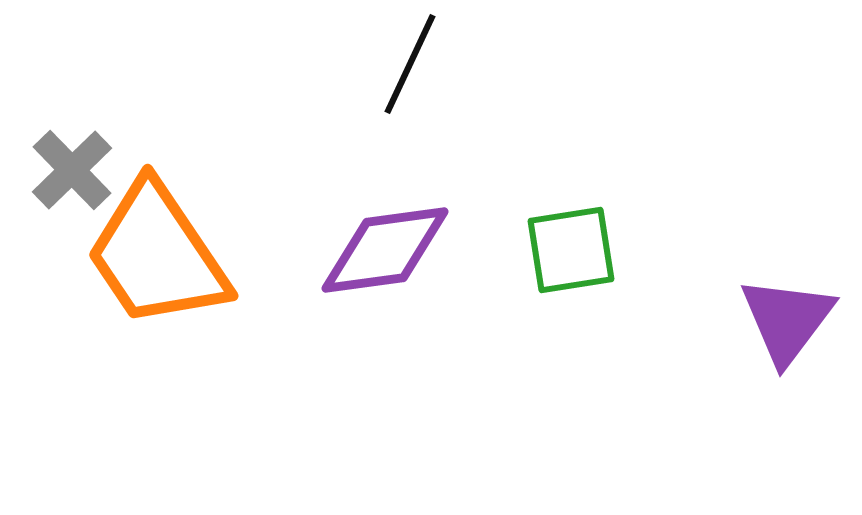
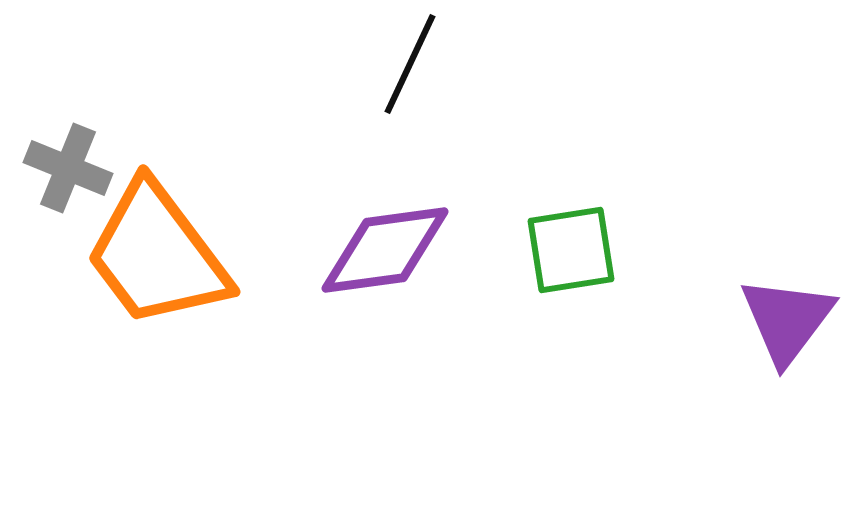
gray cross: moved 4 px left, 2 px up; rotated 24 degrees counterclockwise
orange trapezoid: rotated 3 degrees counterclockwise
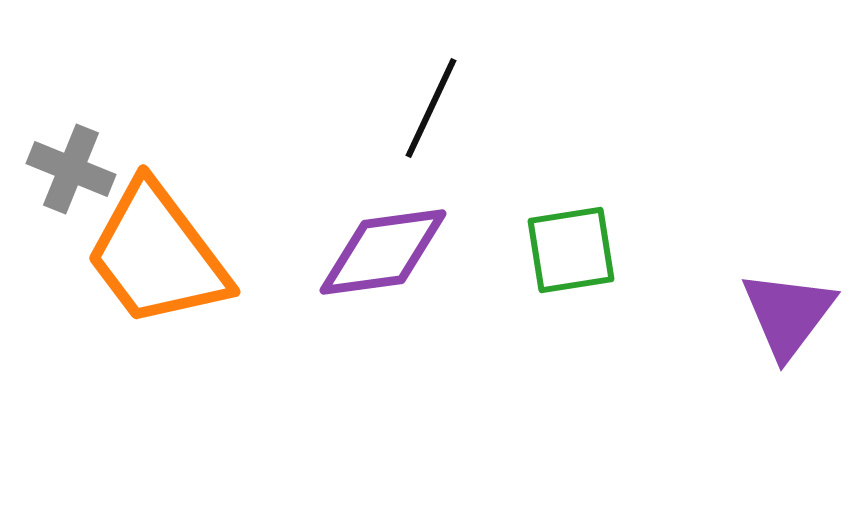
black line: moved 21 px right, 44 px down
gray cross: moved 3 px right, 1 px down
purple diamond: moved 2 px left, 2 px down
purple triangle: moved 1 px right, 6 px up
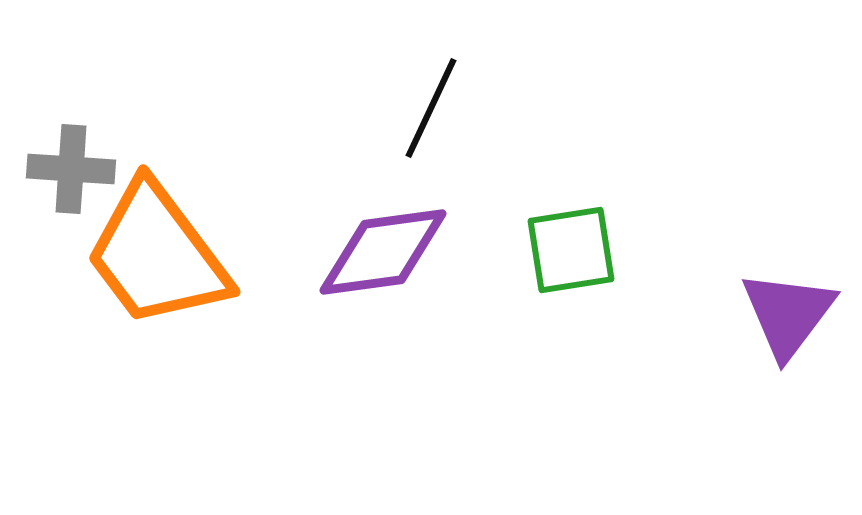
gray cross: rotated 18 degrees counterclockwise
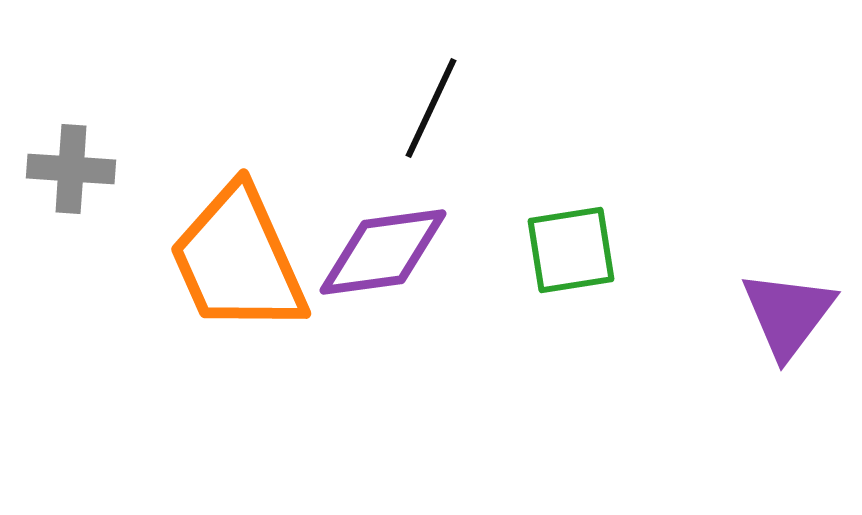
orange trapezoid: moved 81 px right, 5 px down; rotated 13 degrees clockwise
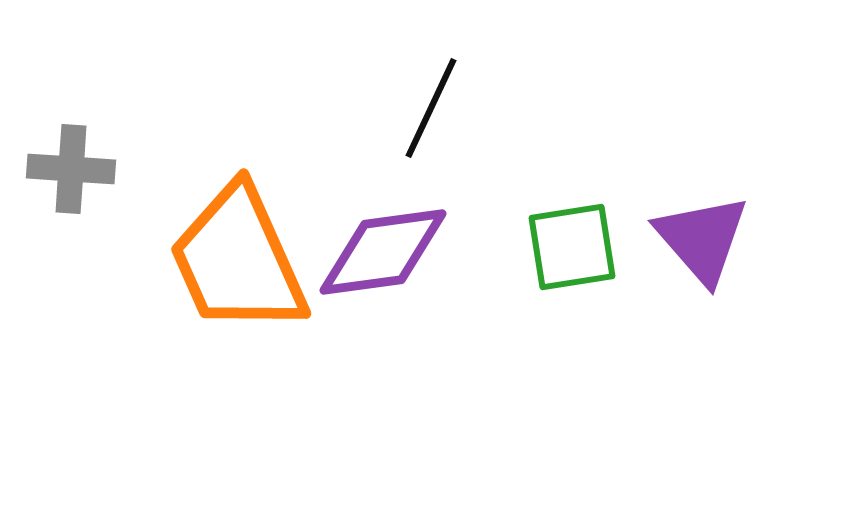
green square: moved 1 px right, 3 px up
purple triangle: moved 86 px left, 75 px up; rotated 18 degrees counterclockwise
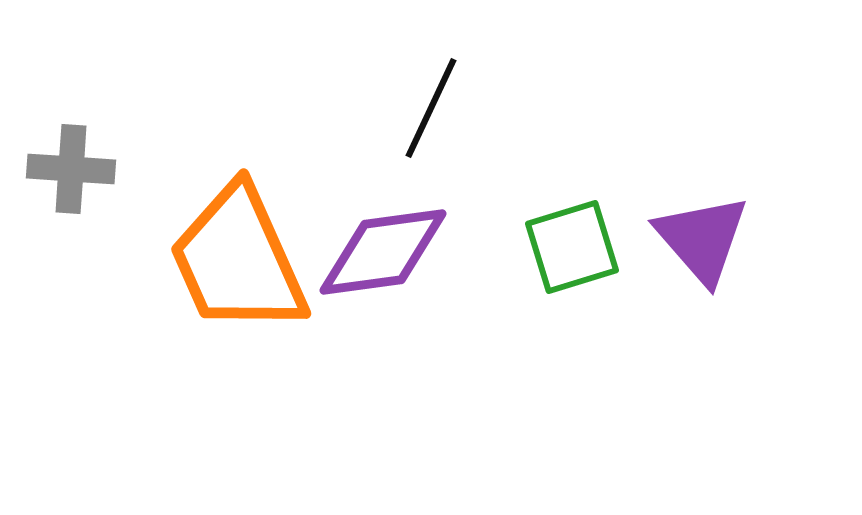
green square: rotated 8 degrees counterclockwise
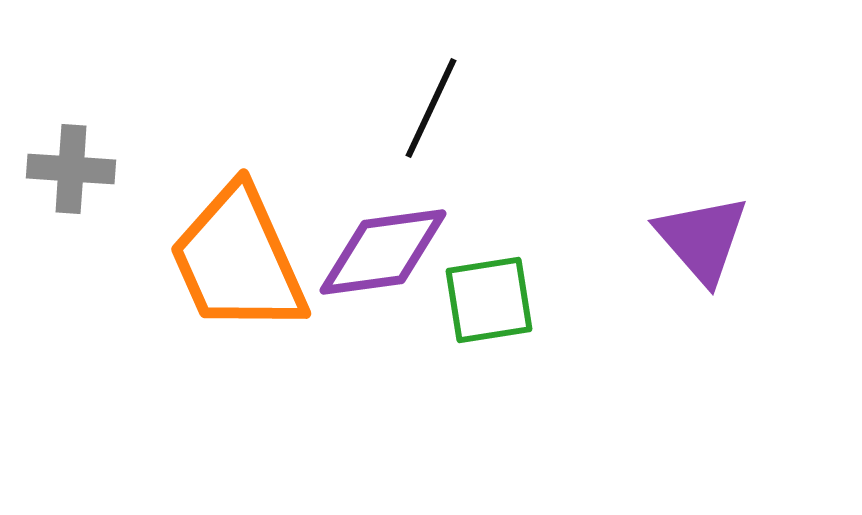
green square: moved 83 px left, 53 px down; rotated 8 degrees clockwise
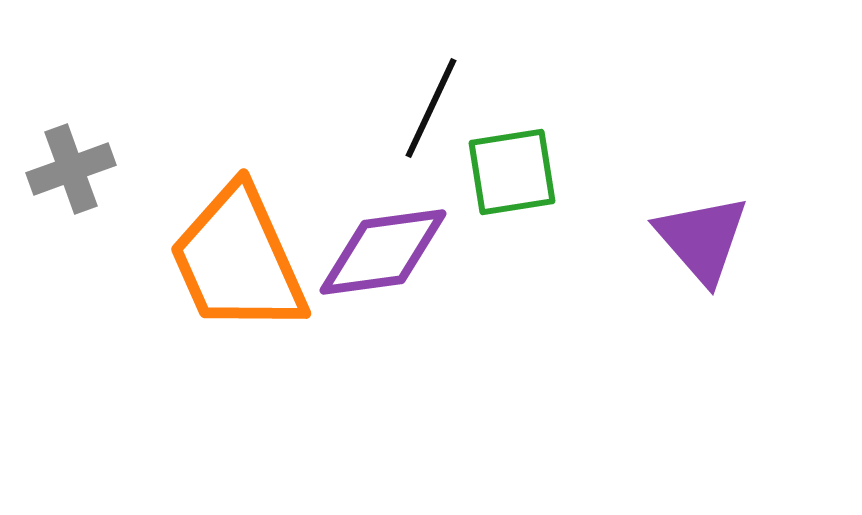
gray cross: rotated 24 degrees counterclockwise
green square: moved 23 px right, 128 px up
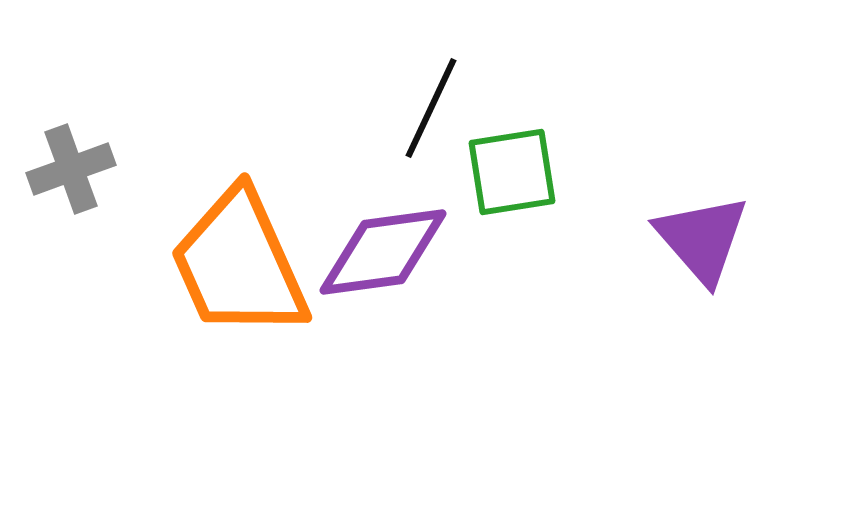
orange trapezoid: moved 1 px right, 4 px down
